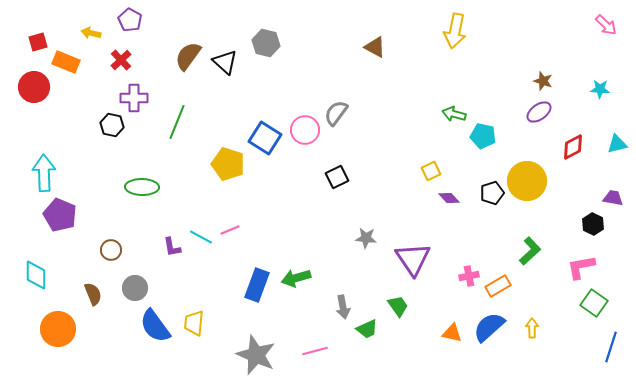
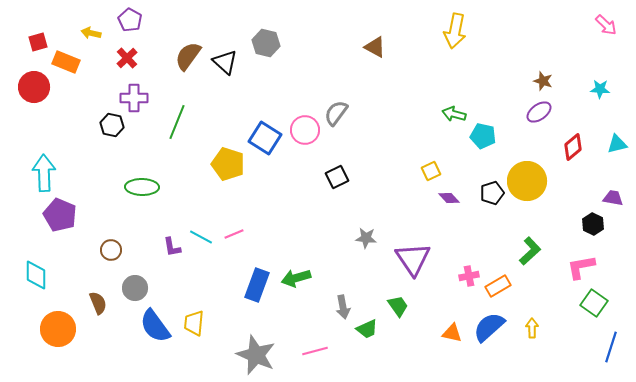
red cross at (121, 60): moved 6 px right, 2 px up
red diamond at (573, 147): rotated 12 degrees counterclockwise
pink line at (230, 230): moved 4 px right, 4 px down
brown semicircle at (93, 294): moved 5 px right, 9 px down
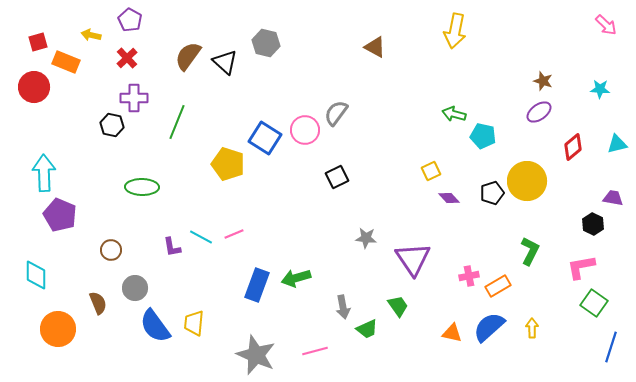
yellow arrow at (91, 33): moved 2 px down
green L-shape at (530, 251): rotated 20 degrees counterclockwise
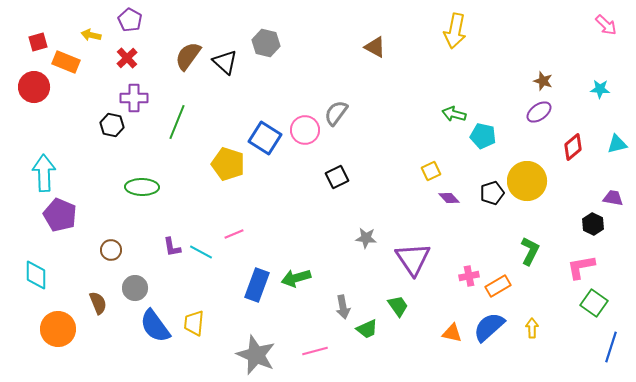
cyan line at (201, 237): moved 15 px down
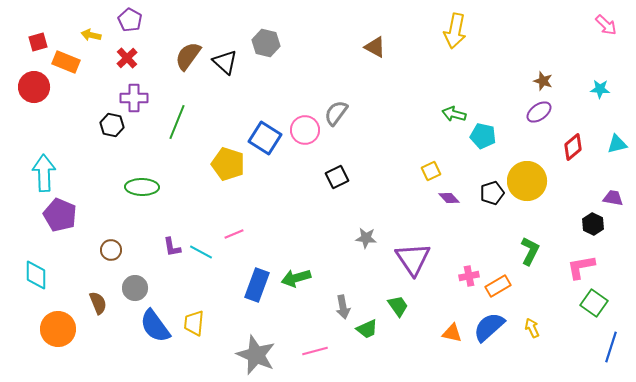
yellow arrow at (532, 328): rotated 24 degrees counterclockwise
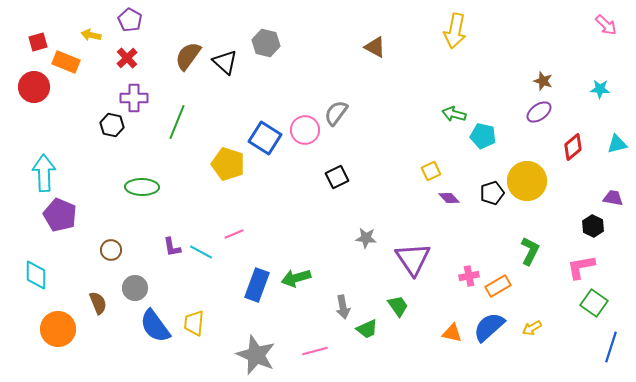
black hexagon at (593, 224): moved 2 px down
yellow arrow at (532, 328): rotated 96 degrees counterclockwise
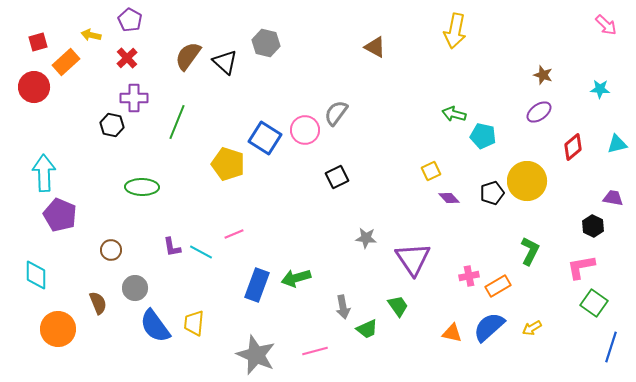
orange rectangle at (66, 62): rotated 64 degrees counterclockwise
brown star at (543, 81): moved 6 px up
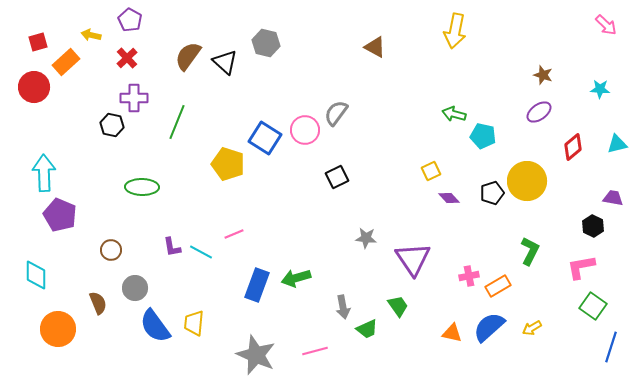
green square at (594, 303): moved 1 px left, 3 px down
